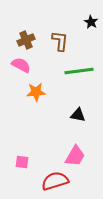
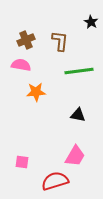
pink semicircle: rotated 18 degrees counterclockwise
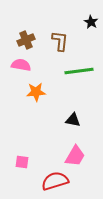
black triangle: moved 5 px left, 5 px down
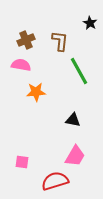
black star: moved 1 px left, 1 px down
green line: rotated 68 degrees clockwise
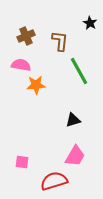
brown cross: moved 4 px up
orange star: moved 7 px up
black triangle: rotated 28 degrees counterclockwise
red semicircle: moved 1 px left
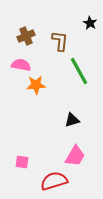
black triangle: moved 1 px left
